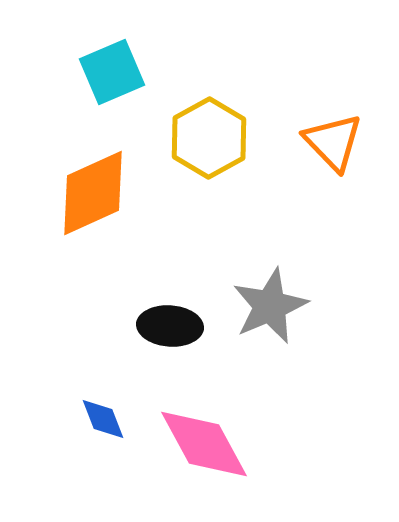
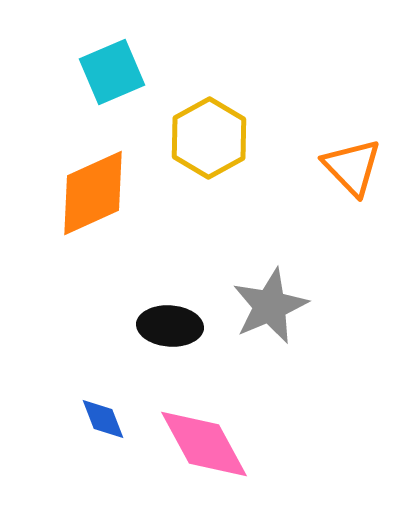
orange triangle: moved 19 px right, 25 px down
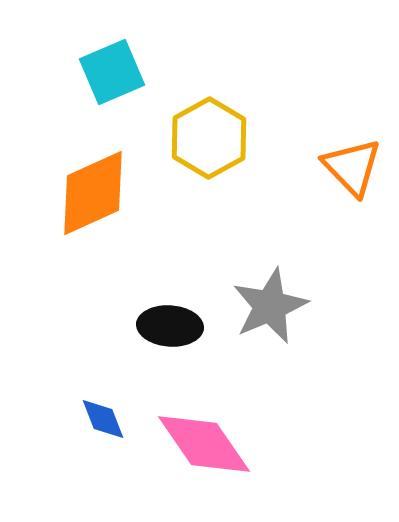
pink diamond: rotated 6 degrees counterclockwise
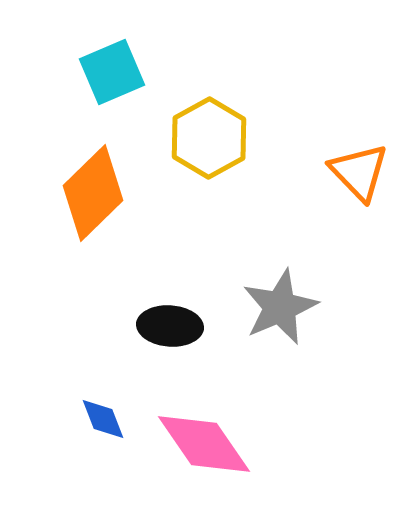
orange triangle: moved 7 px right, 5 px down
orange diamond: rotated 20 degrees counterclockwise
gray star: moved 10 px right, 1 px down
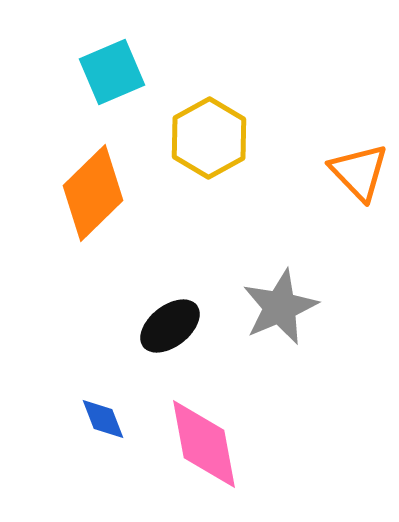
black ellipse: rotated 42 degrees counterclockwise
pink diamond: rotated 24 degrees clockwise
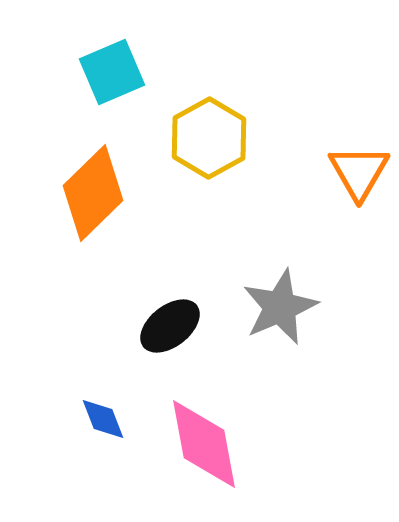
orange triangle: rotated 14 degrees clockwise
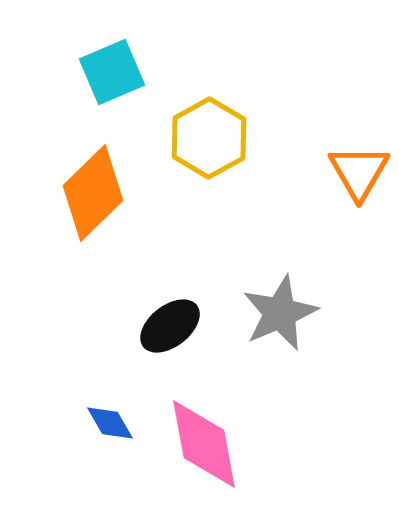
gray star: moved 6 px down
blue diamond: moved 7 px right, 4 px down; rotated 9 degrees counterclockwise
